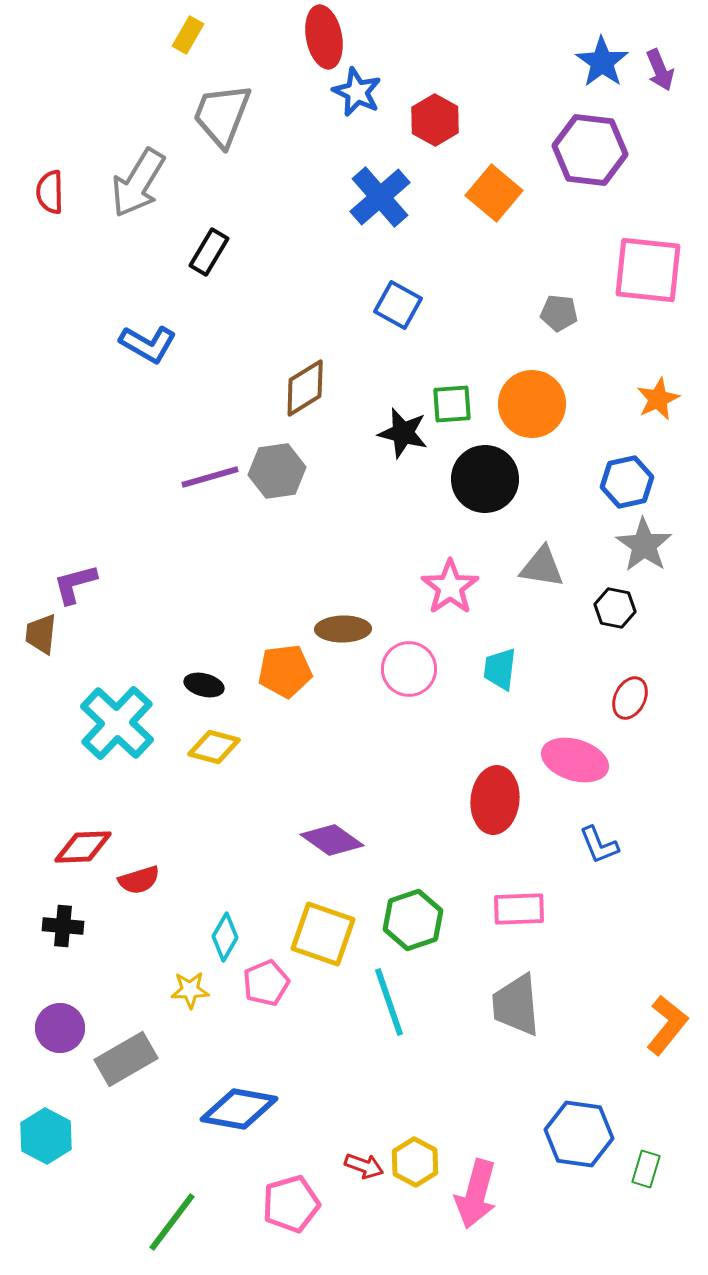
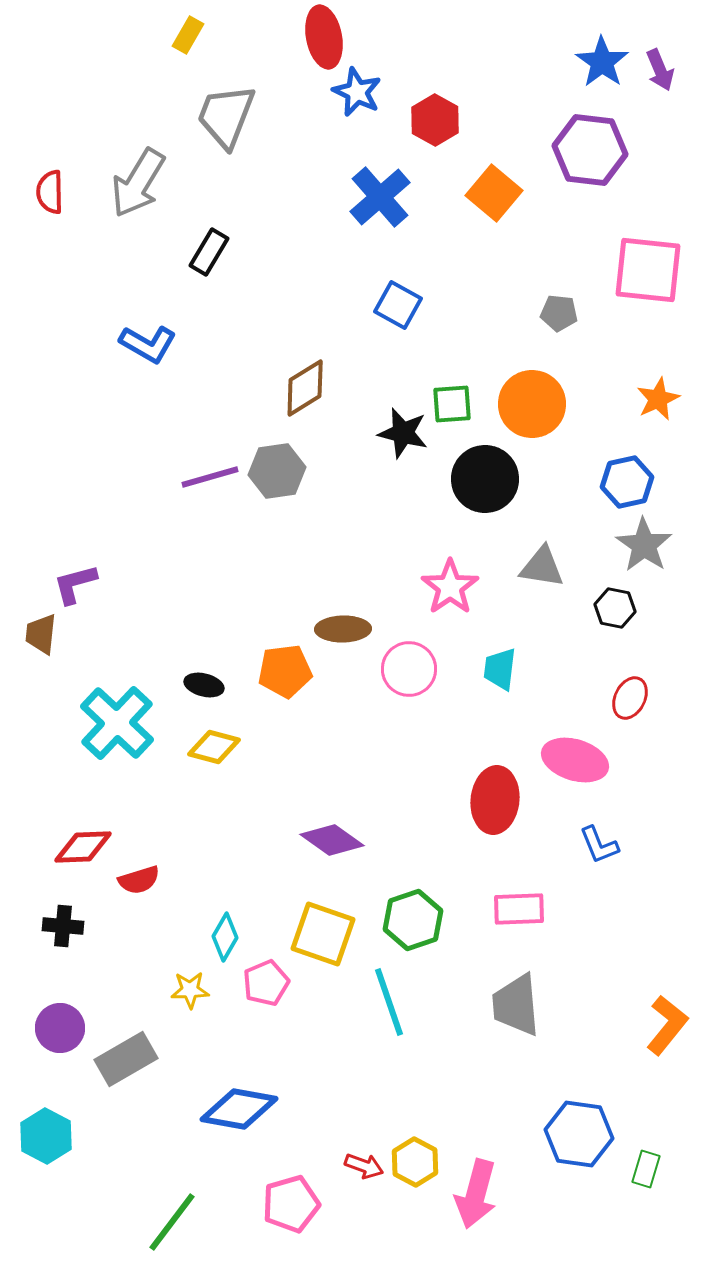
gray trapezoid at (222, 115): moved 4 px right, 1 px down
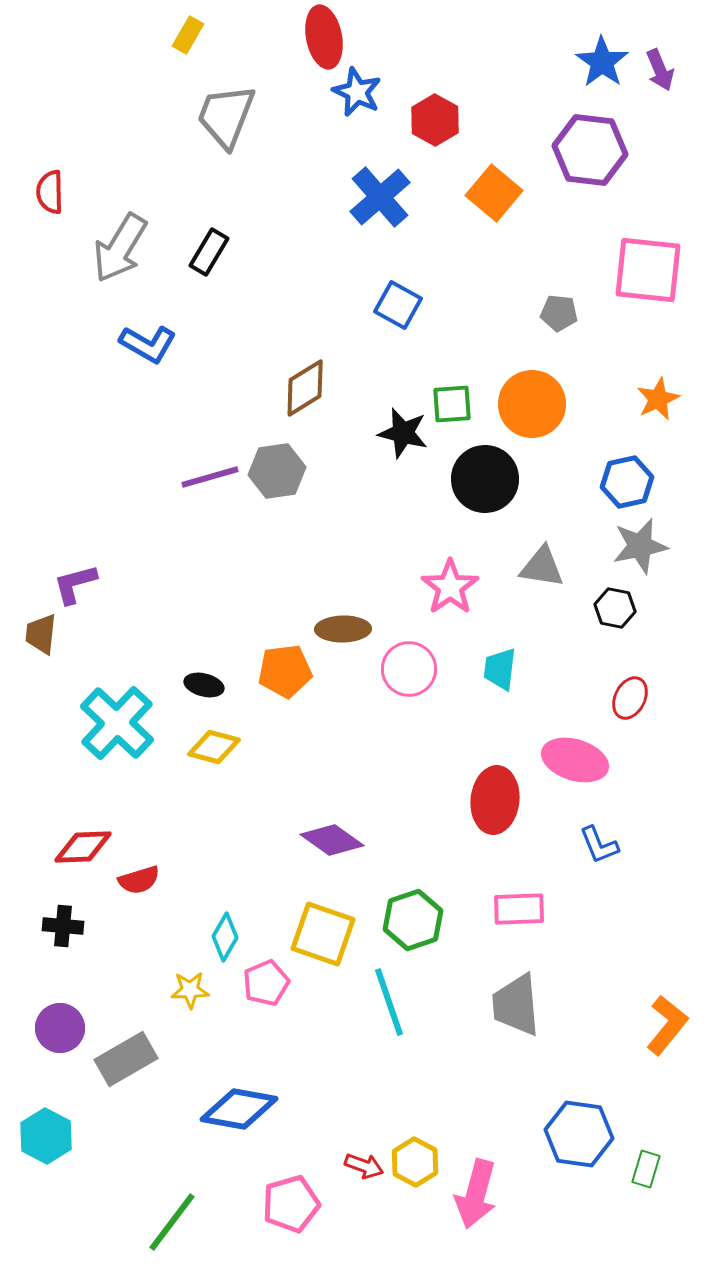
gray arrow at (138, 183): moved 18 px left, 65 px down
gray star at (644, 545): moved 4 px left, 1 px down; rotated 26 degrees clockwise
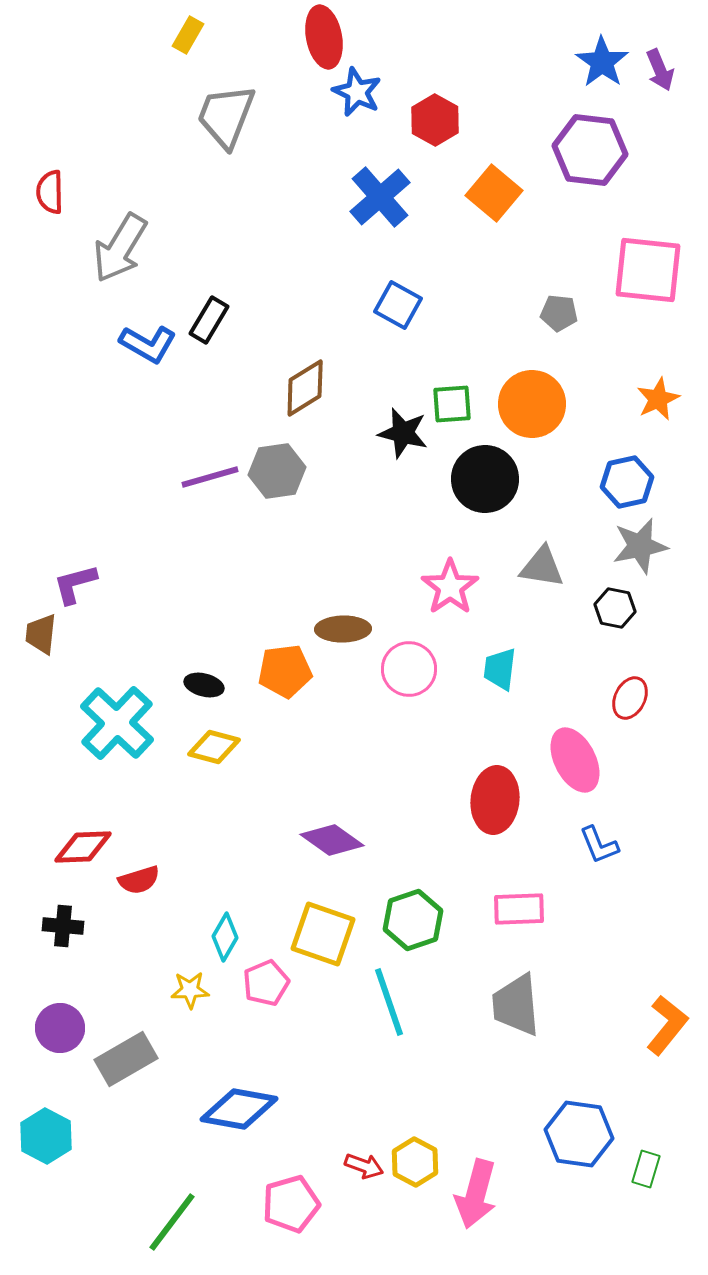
black rectangle at (209, 252): moved 68 px down
pink ellipse at (575, 760): rotated 46 degrees clockwise
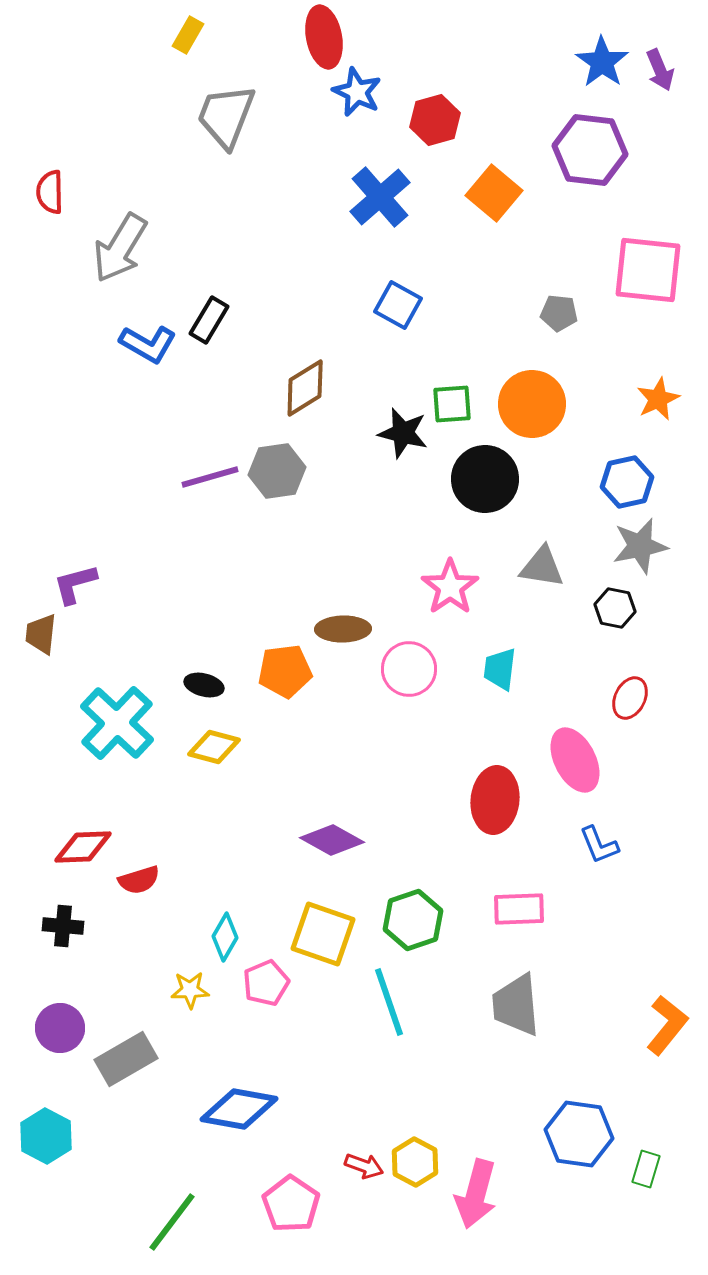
red hexagon at (435, 120): rotated 15 degrees clockwise
purple diamond at (332, 840): rotated 6 degrees counterclockwise
pink pentagon at (291, 1204): rotated 22 degrees counterclockwise
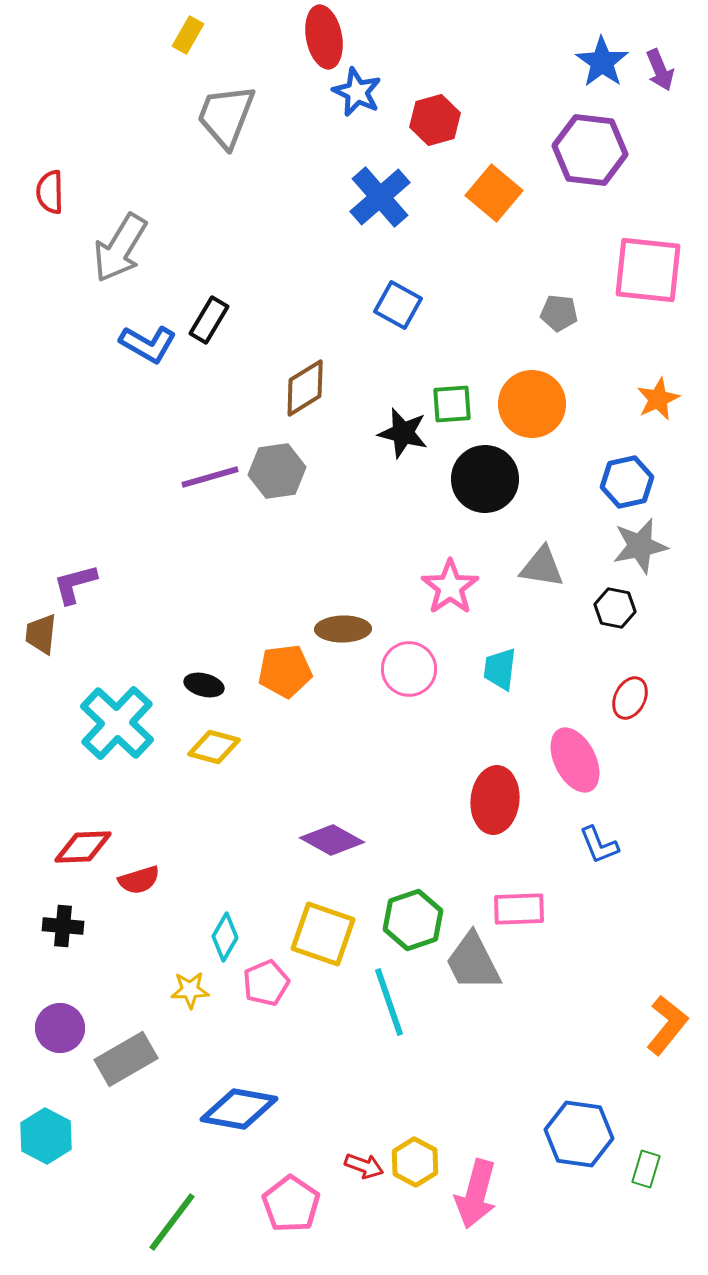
gray trapezoid at (516, 1005): moved 43 px left, 43 px up; rotated 22 degrees counterclockwise
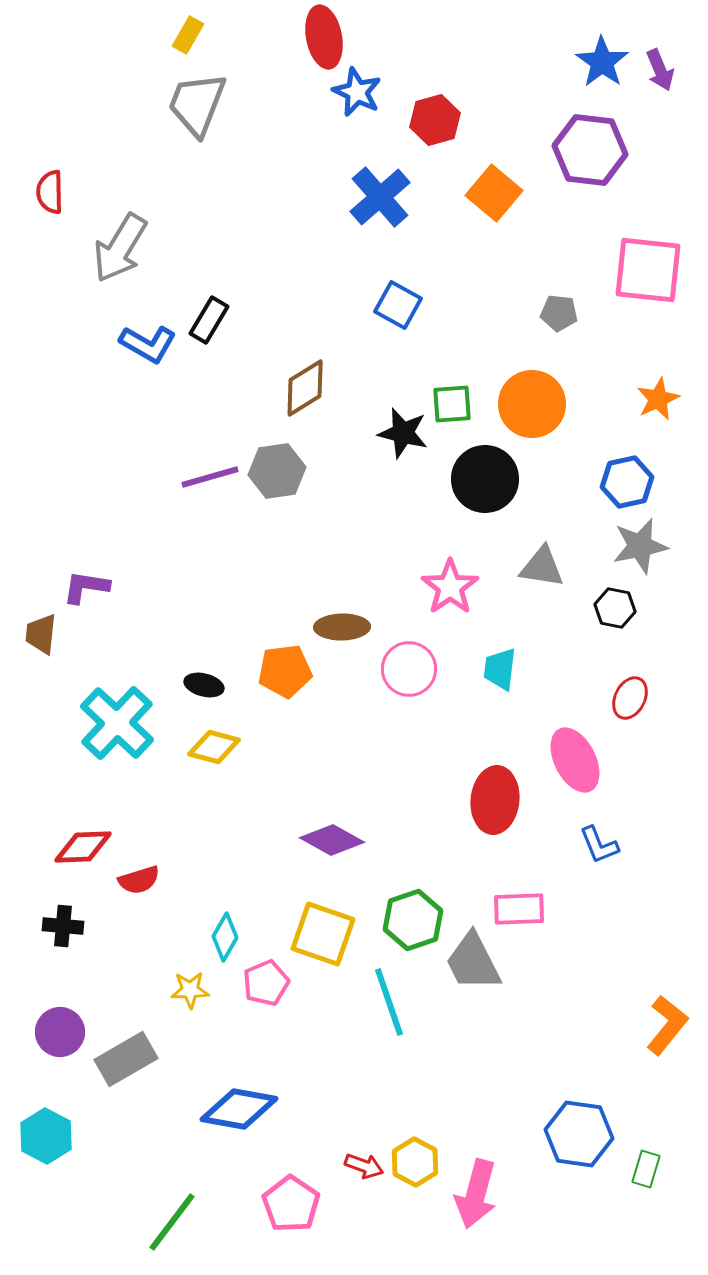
gray trapezoid at (226, 116): moved 29 px left, 12 px up
purple L-shape at (75, 584): moved 11 px right, 3 px down; rotated 24 degrees clockwise
brown ellipse at (343, 629): moved 1 px left, 2 px up
purple circle at (60, 1028): moved 4 px down
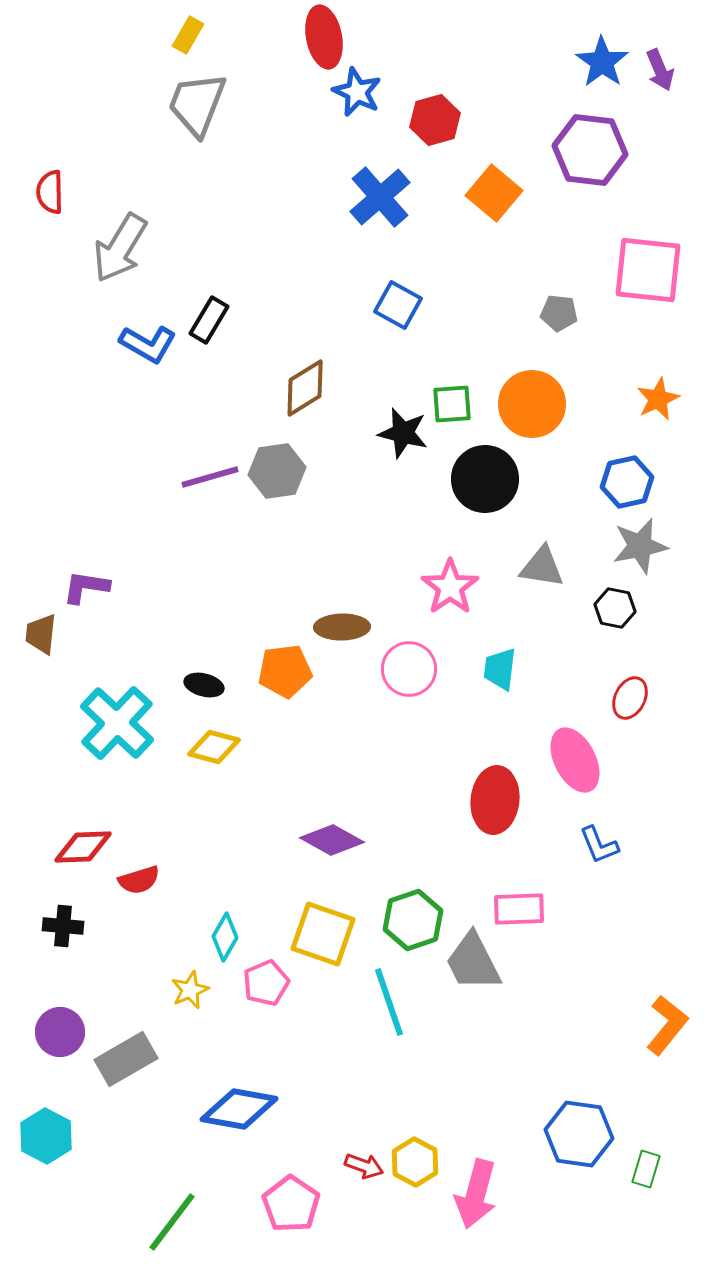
yellow star at (190, 990): rotated 21 degrees counterclockwise
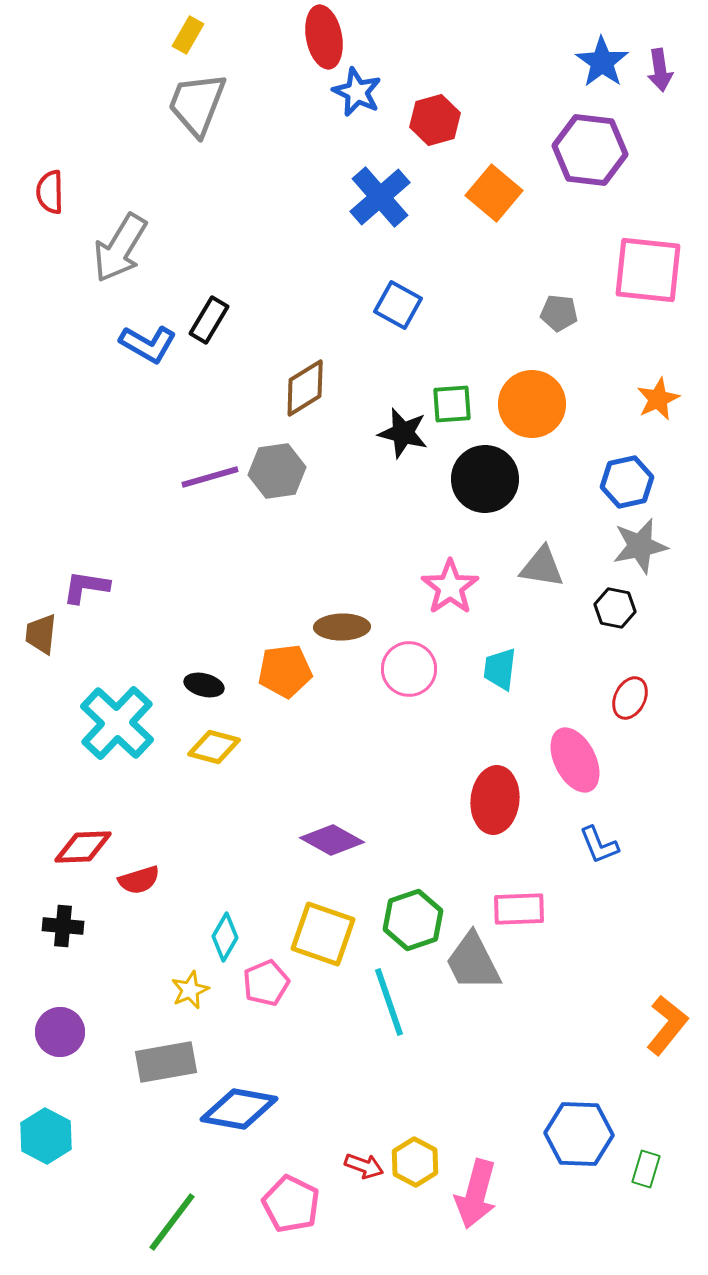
purple arrow at (660, 70): rotated 15 degrees clockwise
gray rectangle at (126, 1059): moved 40 px right, 3 px down; rotated 20 degrees clockwise
blue hexagon at (579, 1134): rotated 6 degrees counterclockwise
pink pentagon at (291, 1204): rotated 8 degrees counterclockwise
